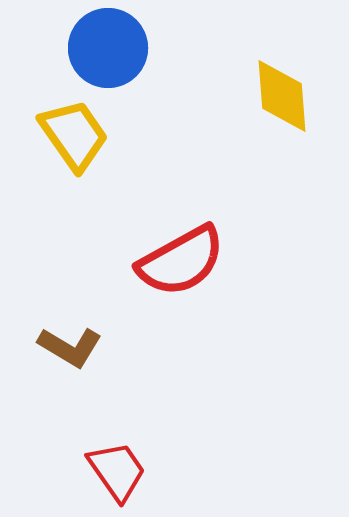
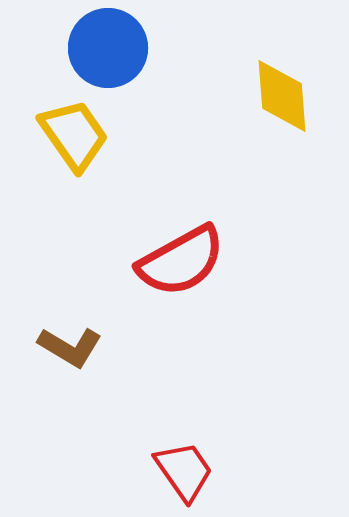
red trapezoid: moved 67 px right
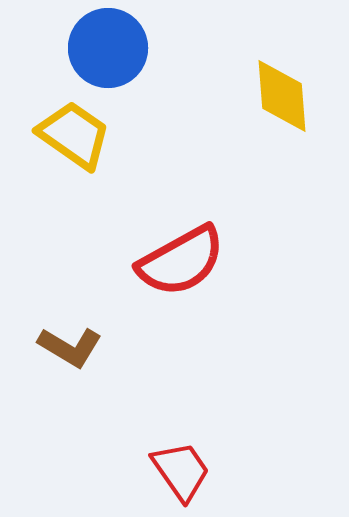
yellow trapezoid: rotated 20 degrees counterclockwise
red trapezoid: moved 3 px left
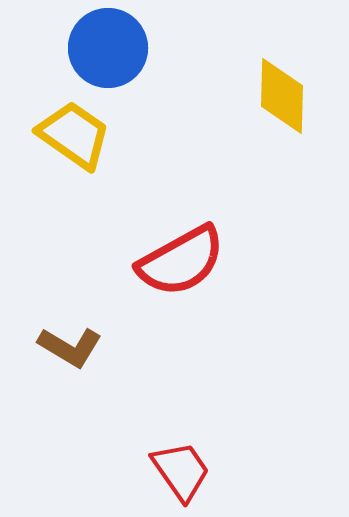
yellow diamond: rotated 6 degrees clockwise
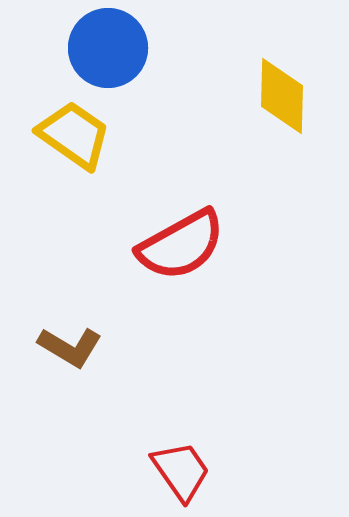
red semicircle: moved 16 px up
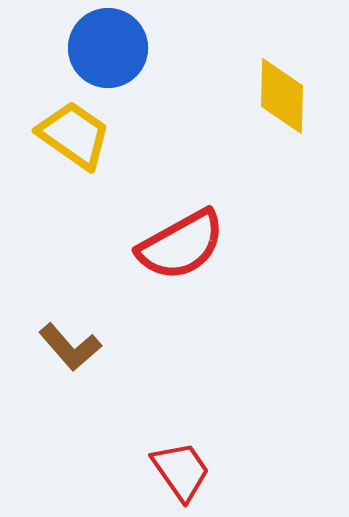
brown L-shape: rotated 18 degrees clockwise
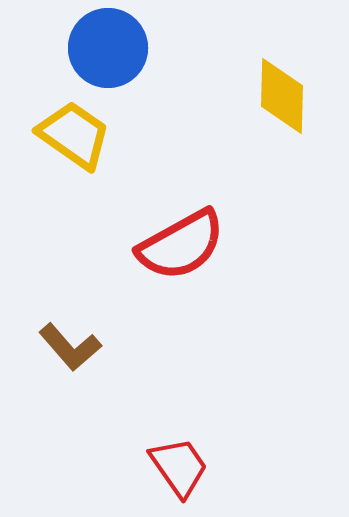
red trapezoid: moved 2 px left, 4 px up
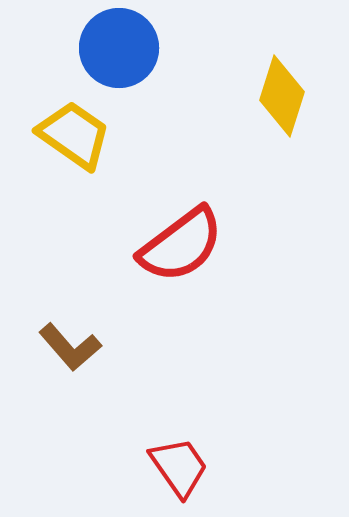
blue circle: moved 11 px right
yellow diamond: rotated 16 degrees clockwise
red semicircle: rotated 8 degrees counterclockwise
